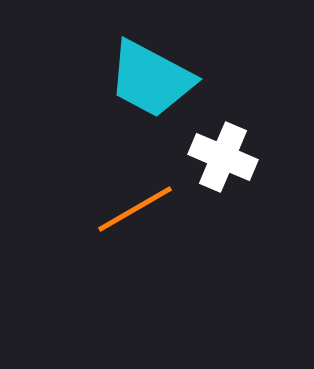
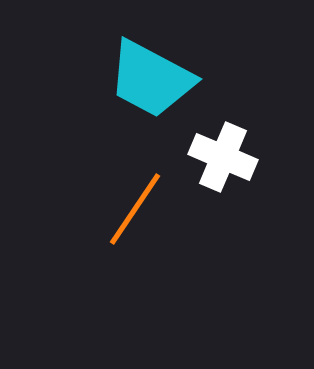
orange line: rotated 26 degrees counterclockwise
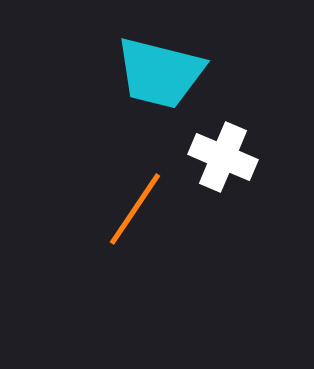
cyan trapezoid: moved 9 px right, 6 px up; rotated 14 degrees counterclockwise
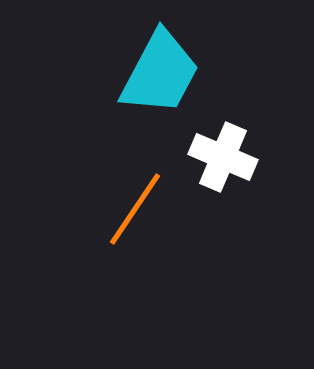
cyan trapezoid: rotated 76 degrees counterclockwise
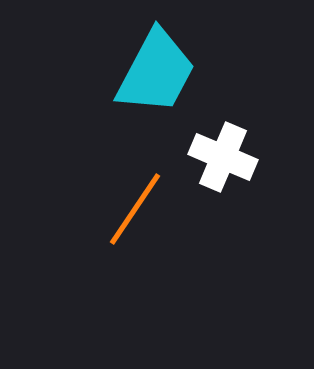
cyan trapezoid: moved 4 px left, 1 px up
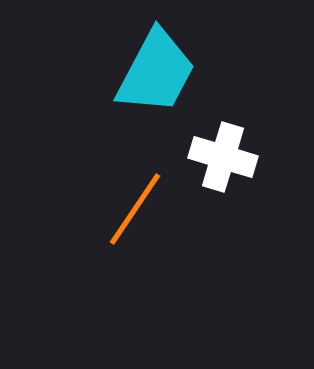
white cross: rotated 6 degrees counterclockwise
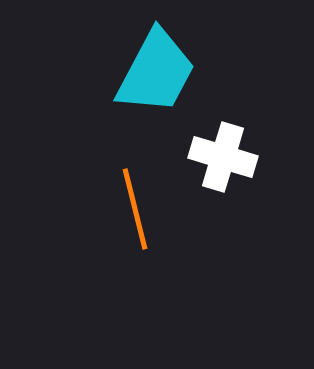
orange line: rotated 48 degrees counterclockwise
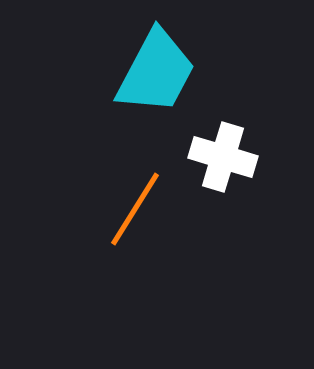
orange line: rotated 46 degrees clockwise
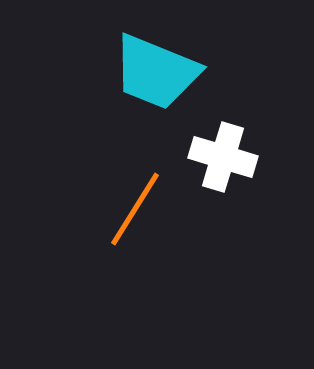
cyan trapezoid: rotated 84 degrees clockwise
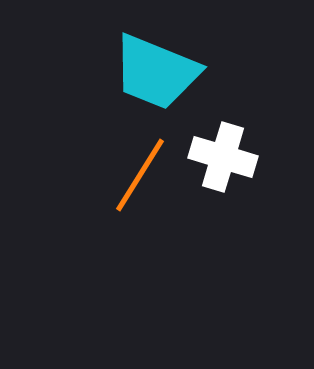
orange line: moved 5 px right, 34 px up
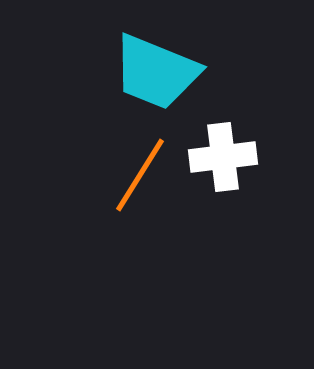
white cross: rotated 24 degrees counterclockwise
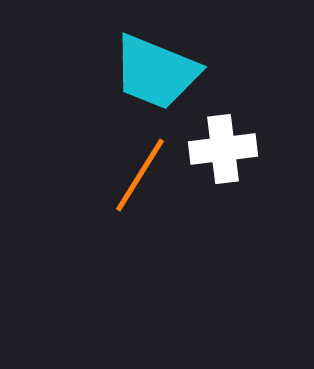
white cross: moved 8 px up
